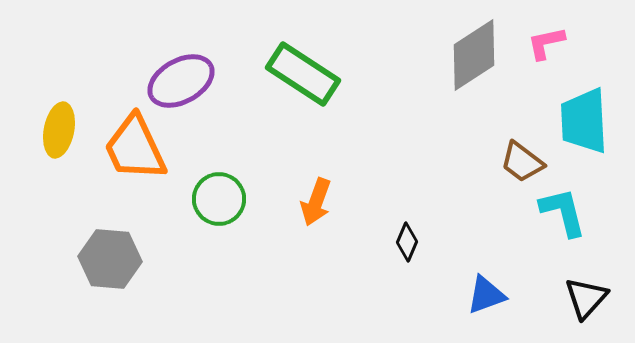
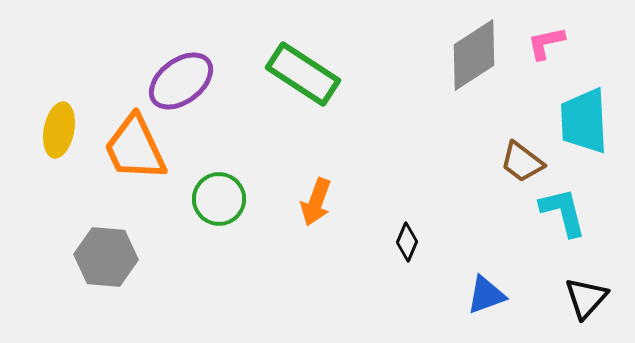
purple ellipse: rotated 8 degrees counterclockwise
gray hexagon: moved 4 px left, 2 px up
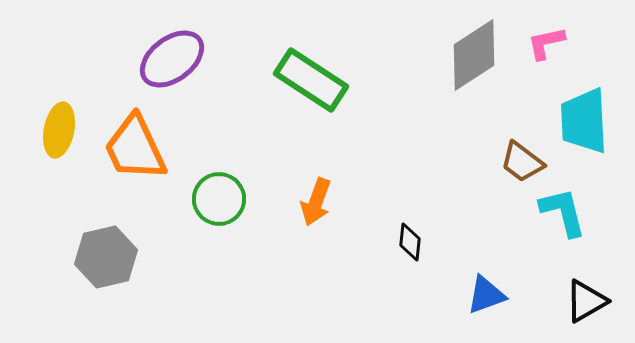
green rectangle: moved 8 px right, 6 px down
purple ellipse: moved 9 px left, 22 px up
black diamond: moved 3 px right; rotated 18 degrees counterclockwise
gray hexagon: rotated 18 degrees counterclockwise
black triangle: moved 3 px down; rotated 18 degrees clockwise
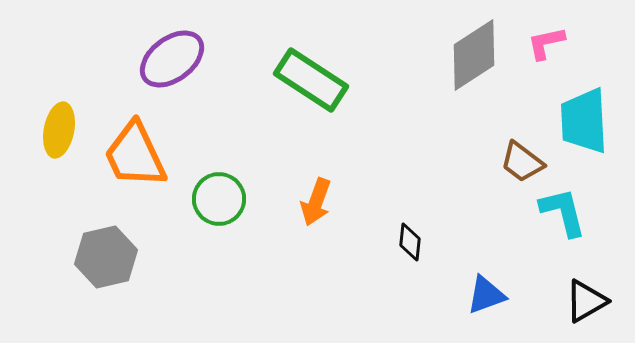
orange trapezoid: moved 7 px down
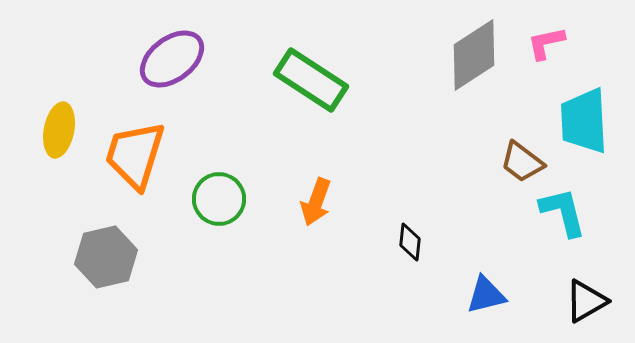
orange trapezoid: rotated 42 degrees clockwise
blue triangle: rotated 6 degrees clockwise
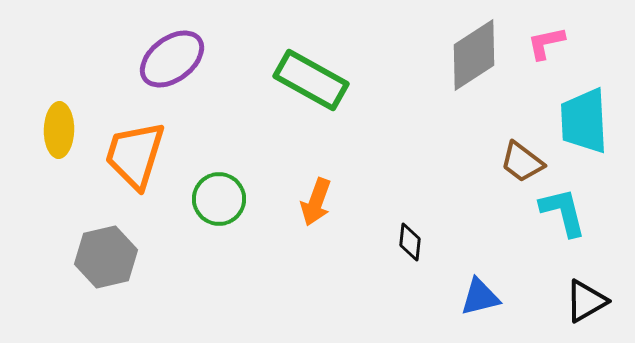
green rectangle: rotated 4 degrees counterclockwise
yellow ellipse: rotated 10 degrees counterclockwise
blue triangle: moved 6 px left, 2 px down
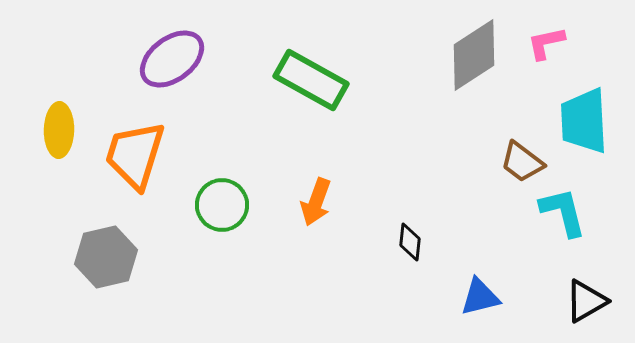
green circle: moved 3 px right, 6 px down
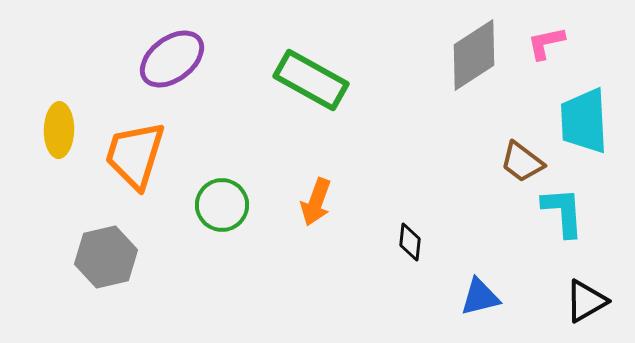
cyan L-shape: rotated 10 degrees clockwise
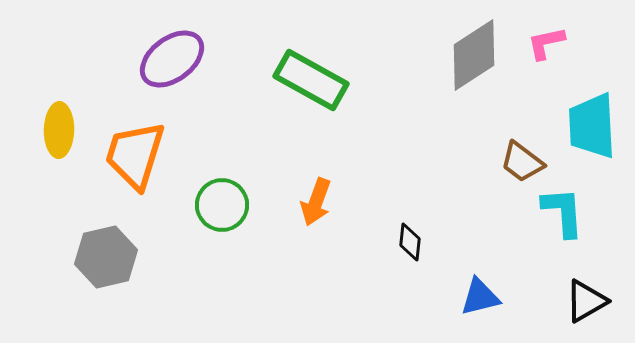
cyan trapezoid: moved 8 px right, 5 px down
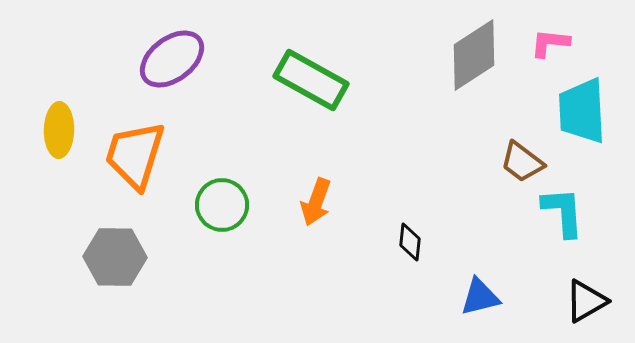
pink L-shape: moved 4 px right; rotated 18 degrees clockwise
cyan trapezoid: moved 10 px left, 15 px up
gray hexagon: moved 9 px right; rotated 14 degrees clockwise
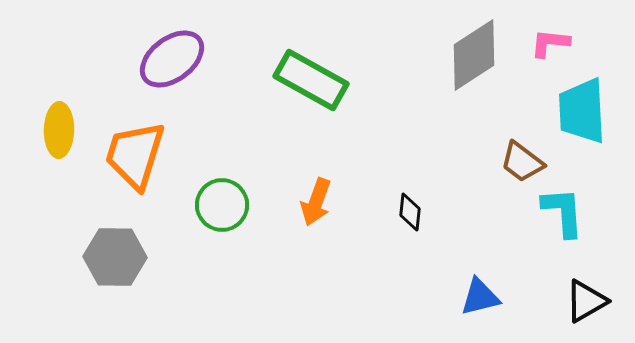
black diamond: moved 30 px up
